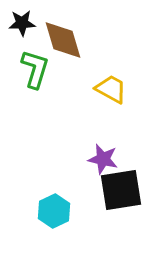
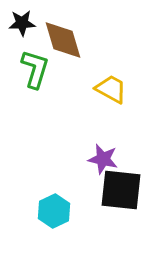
black square: rotated 15 degrees clockwise
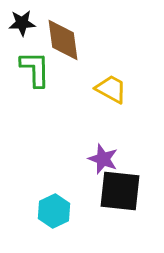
brown diamond: rotated 9 degrees clockwise
green L-shape: rotated 18 degrees counterclockwise
purple star: rotated 8 degrees clockwise
black square: moved 1 px left, 1 px down
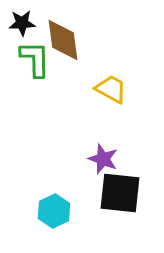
green L-shape: moved 10 px up
black square: moved 2 px down
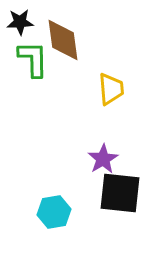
black star: moved 2 px left, 1 px up
green L-shape: moved 2 px left
yellow trapezoid: rotated 56 degrees clockwise
purple star: rotated 20 degrees clockwise
cyan hexagon: moved 1 px down; rotated 16 degrees clockwise
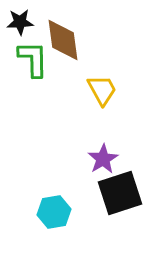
yellow trapezoid: moved 9 px left, 1 px down; rotated 24 degrees counterclockwise
black square: rotated 24 degrees counterclockwise
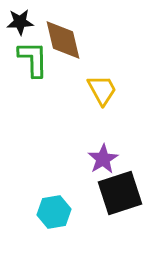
brown diamond: rotated 6 degrees counterclockwise
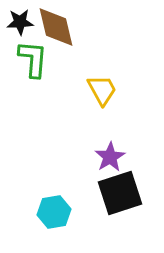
brown diamond: moved 7 px left, 13 px up
green L-shape: rotated 6 degrees clockwise
purple star: moved 7 px right, 2 px up
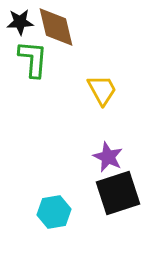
purple star: moved 2 px left; rotated 16 degrees counterclockwise
black square: moved 2 px left
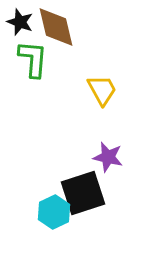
black star: rotated 24 degrees clockwise
purple star: rotated 12 degrees counterclockwise
black square: moved 35 px left
cyan hexagon: rotated 16 degrees counterclockwise
